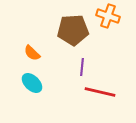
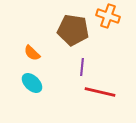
brown pentagon: rotated 12 degrees clockwise
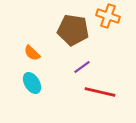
purple line: rotated 48 degrees clockwise
cyan ellipse: rotated 15 degrees clockwise
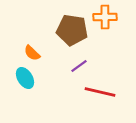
orange cross: moved 3 px left, 1 px down; rotated 20 degrees counterclockwise
brown pentagon: moved 1 px left
purple line: moved 3 px left, 1 px up
cyan ellipse: moved 7 px left, 5 px up
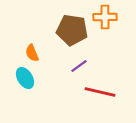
orange semicircle: rotated 24 degrees clockwise
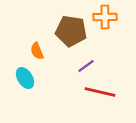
brown pentagon: moved 1 px left, 1 px down
orange semicircle: moved 5 px right, 2 px up
purple line: moved 7 px right
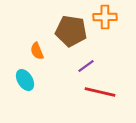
cyan ellipse: moved 2 px down
